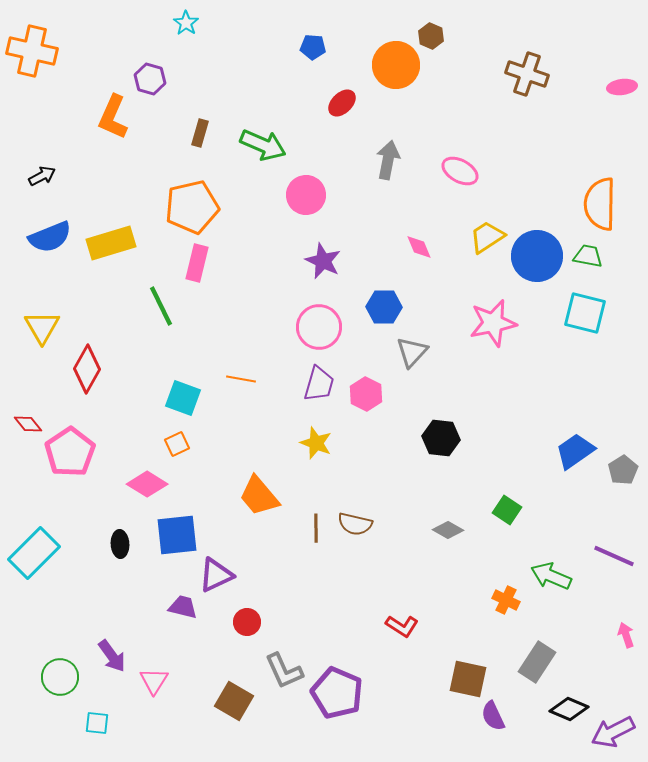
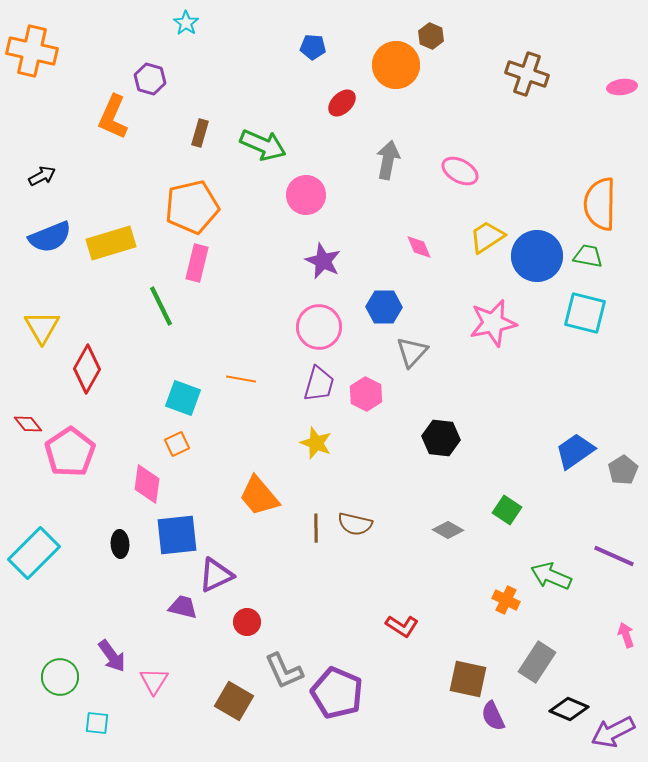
pink diamond at (147, 484): rotated 66 degrees clockwise
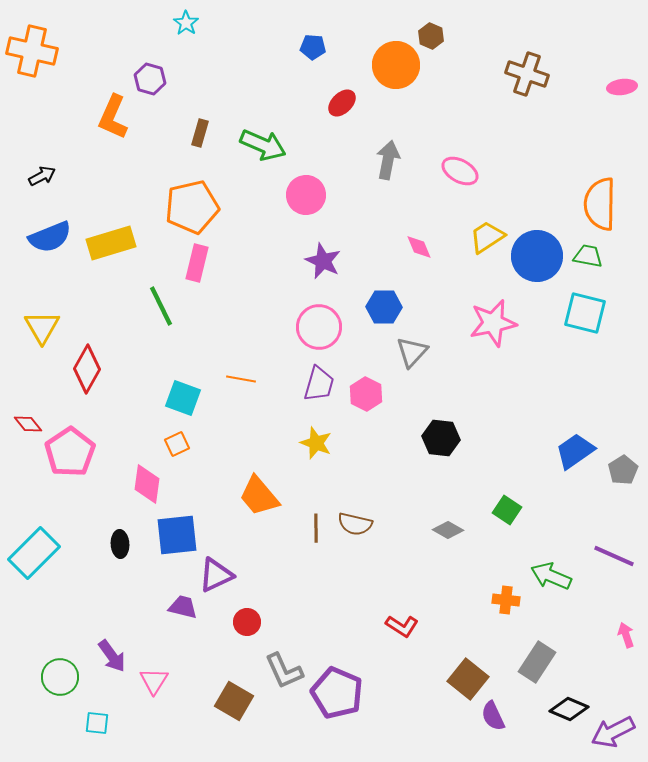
orange cross at (506, 600): rotated 20 degrees counterclockwise
brown square at (468, 679): rotated 27 degrees clockwise
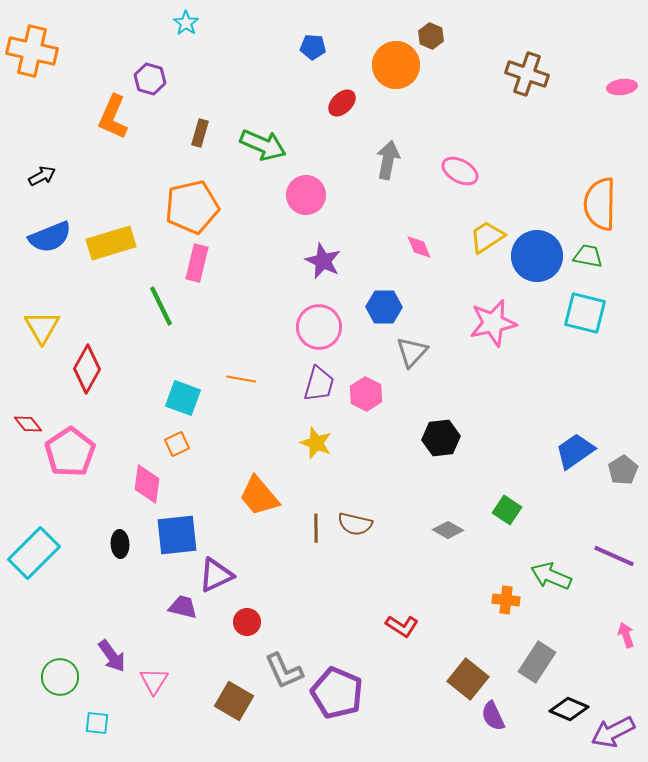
black hexagon at (441, 438): rotated 12 degrees counterclockwise
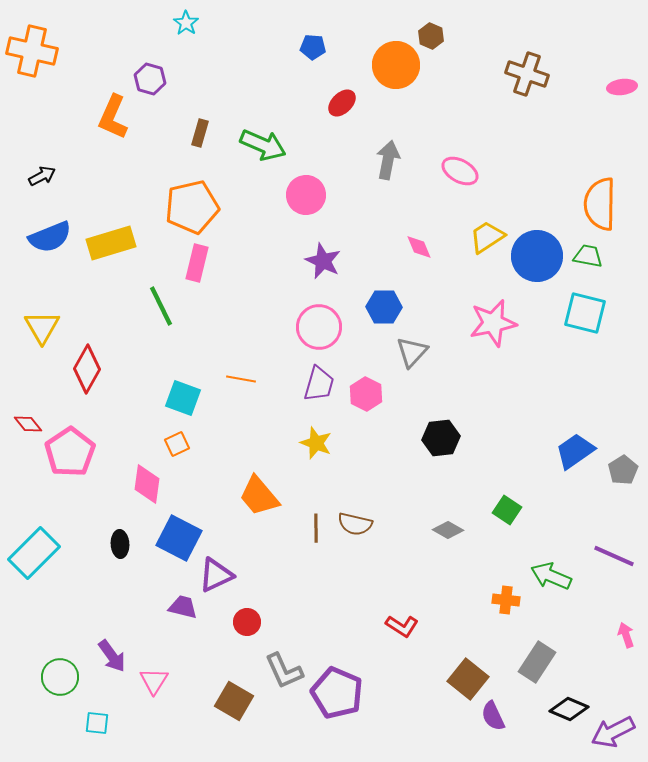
blue square at (177, 535): moved 2 px right, 3 px down; rotated 33 degrees clockwise
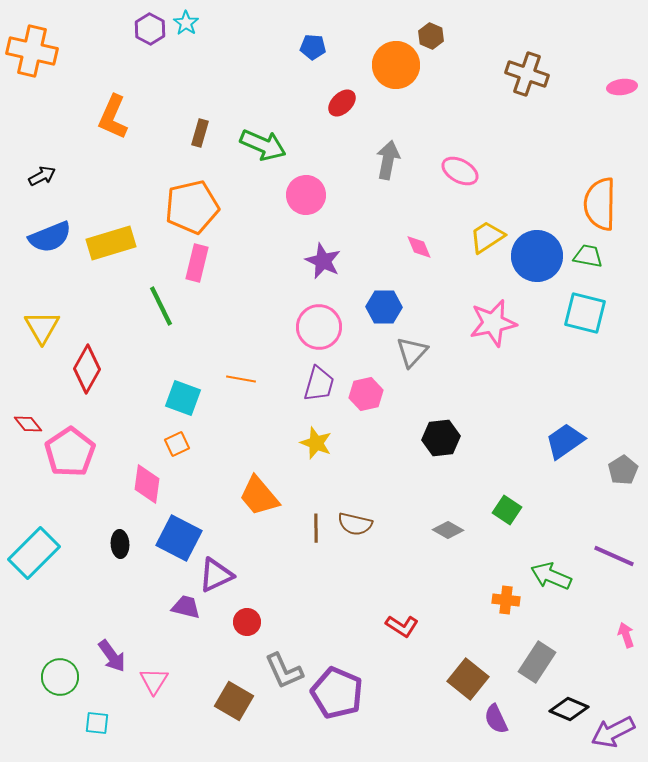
purple hexagon at (150, 79): moved 50 px up; rotated 12 degrees clockwise
pink hexagon at (366, 394): rotated 20 degrees clockwise
blue trapezoid at (575, 451): moved 10 px left, 10 px up
purple trapezoid at (183, 607): moved 3 px right
purple semicircle at (493, 716): moved 3 px right, 3 px down
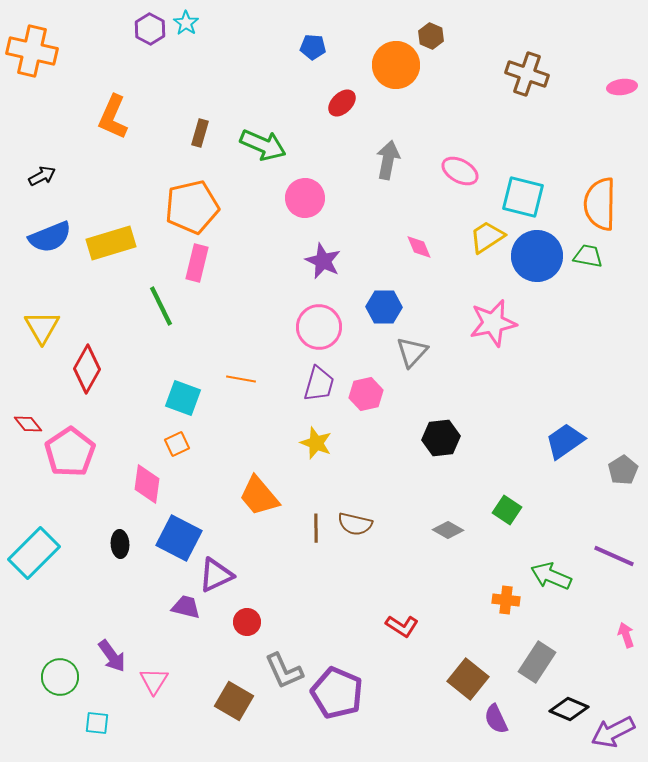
pink circle at (306, 195): moved 1 px left, 3 px down
cyan square at (585, 313): moved 62 px left, 116 px up
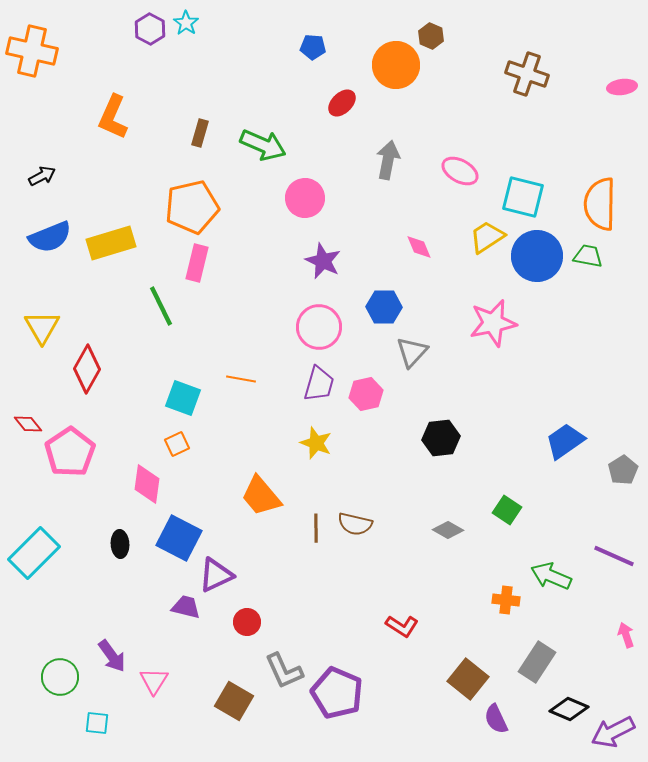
orange trapezoid at (259, 496): moved 2 px right
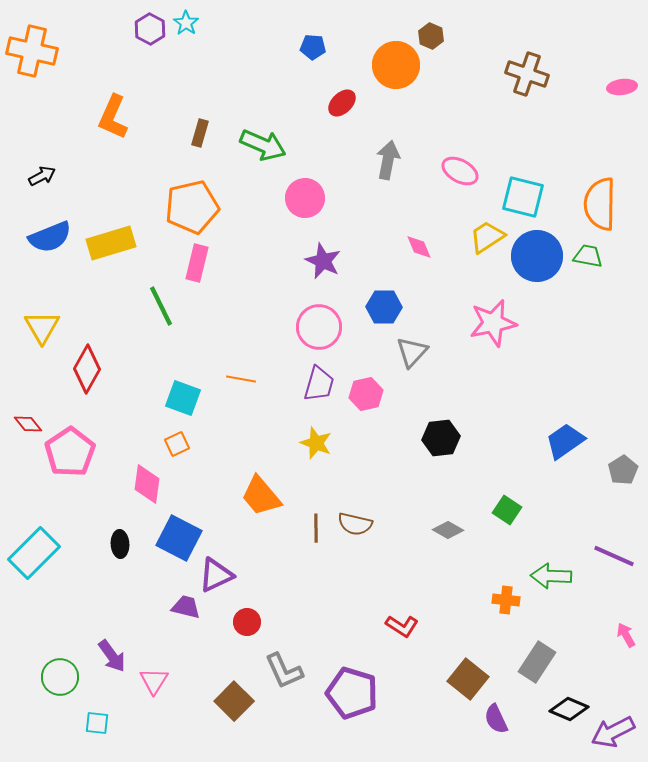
green arrow at (551, 576): rotated 21 degrees counterclockwise
pink arrow at (626, 635): rotated 10 degrees counterclockwise
purple pentagon at (337, 693): moved 15 px right; rotated 6 degrees counterclockwise
brown square at (234, 701): rotated 15 degrees clockwise
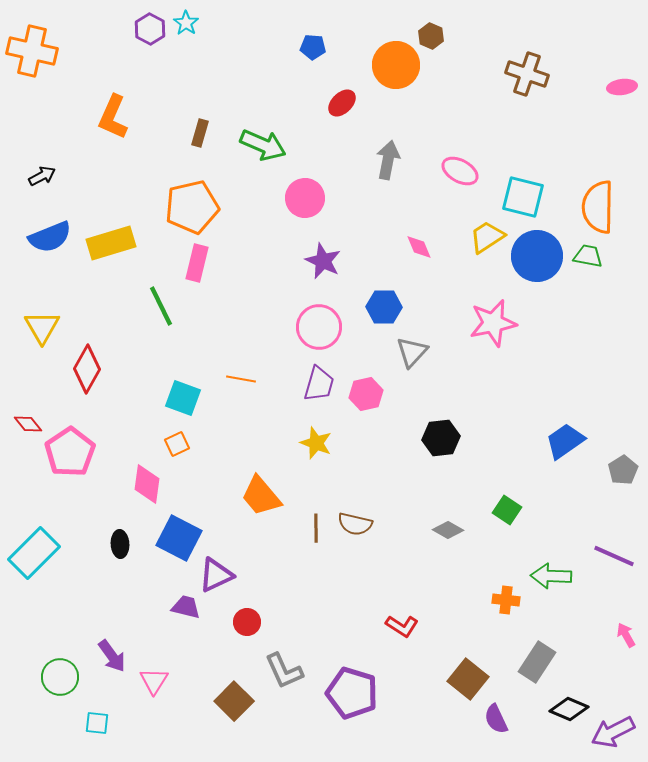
orange semicircle at (600, 204): moved 2 px left, 3 px down
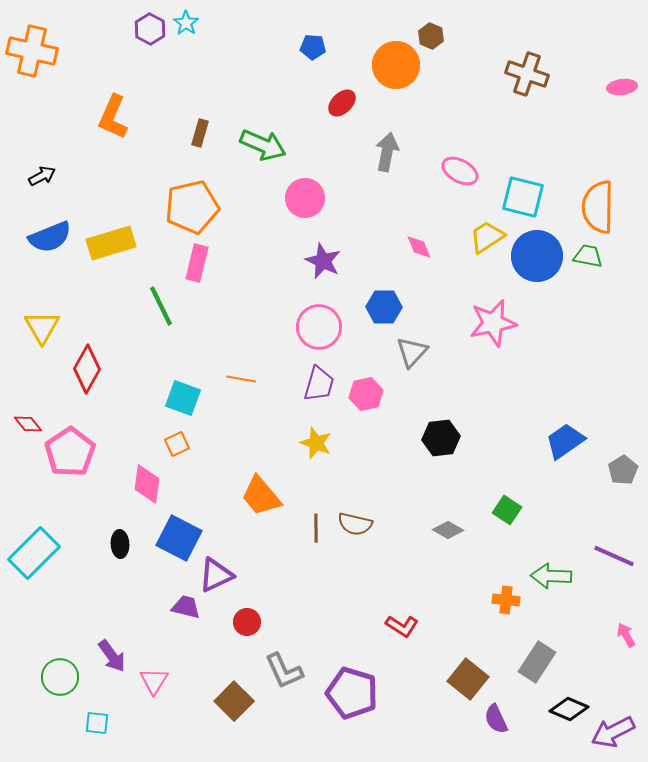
gray arrow at (388, 160): moved 1 px left, 8 px up
